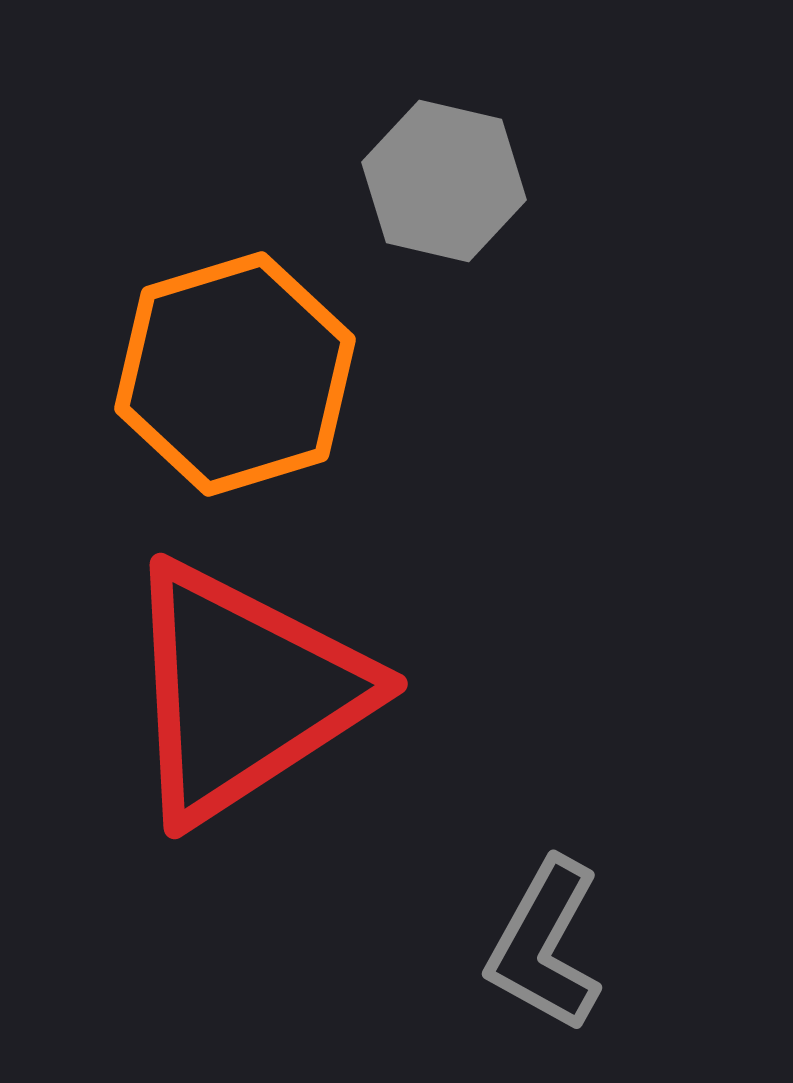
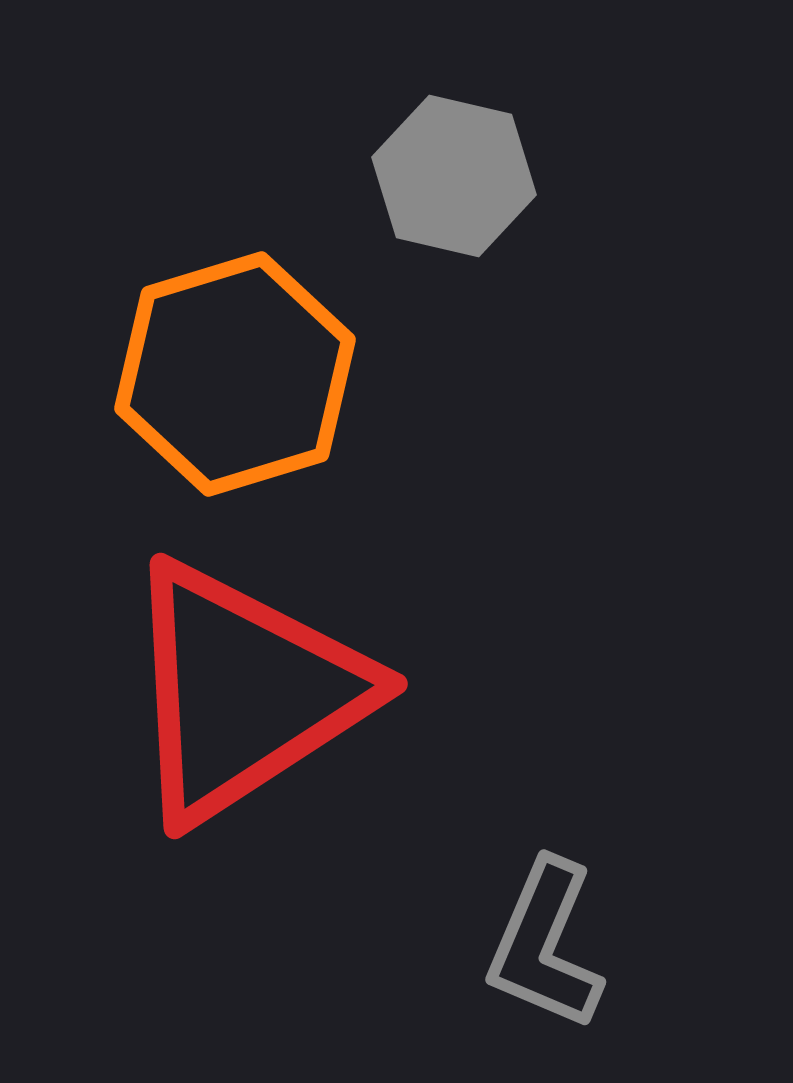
gray hexagon: moved 10 px right, 5 px up
gray L-shape: rotated 6 degrees counterclockwise
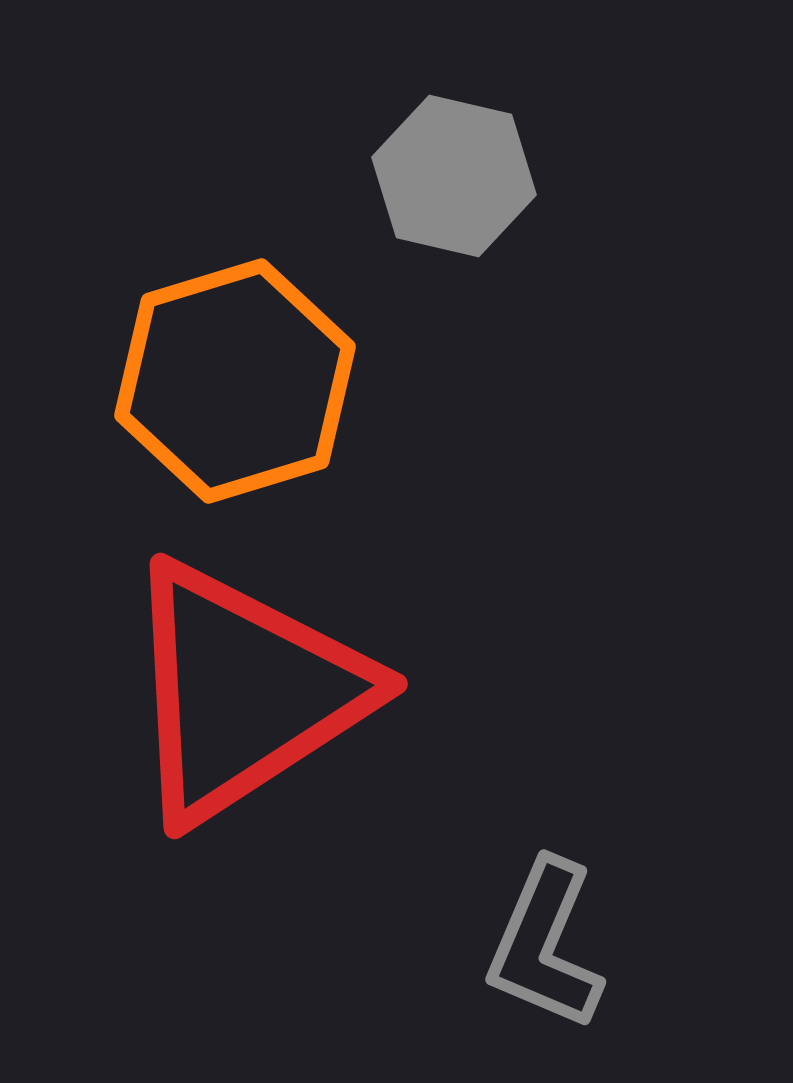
orange hexagon: moved 7 px down
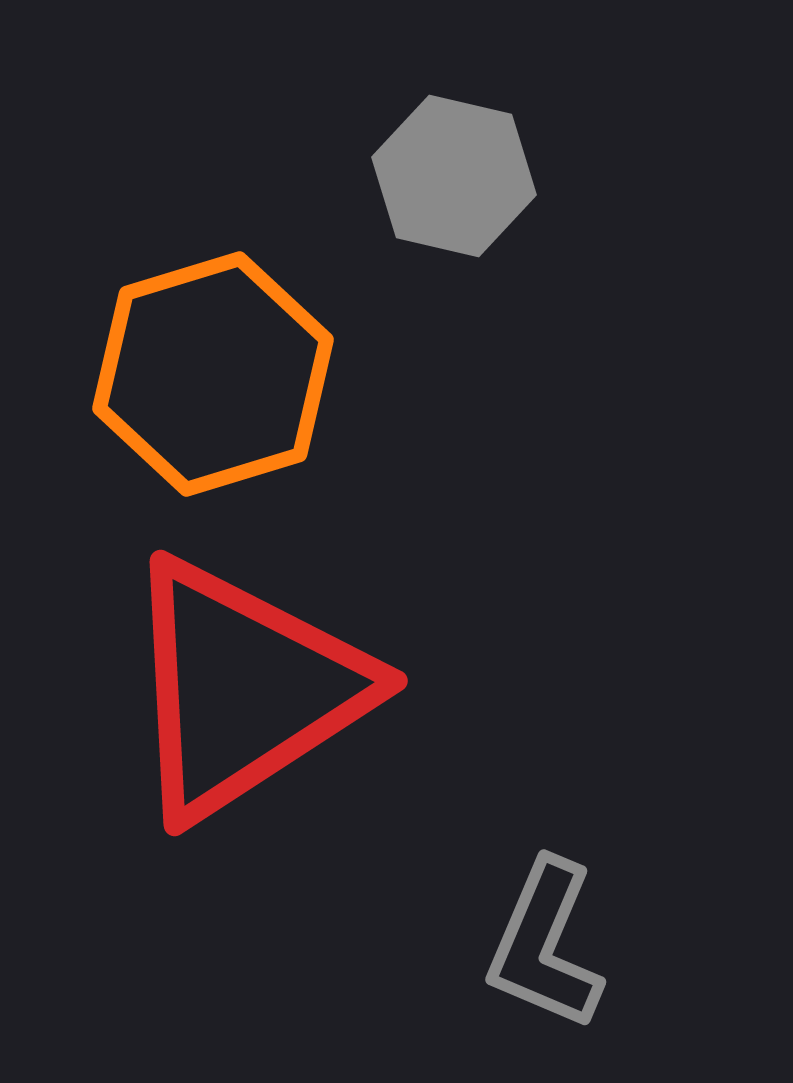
orange hexagon: moved 22 px left, 7 px up
red triangle: moved 3 px up
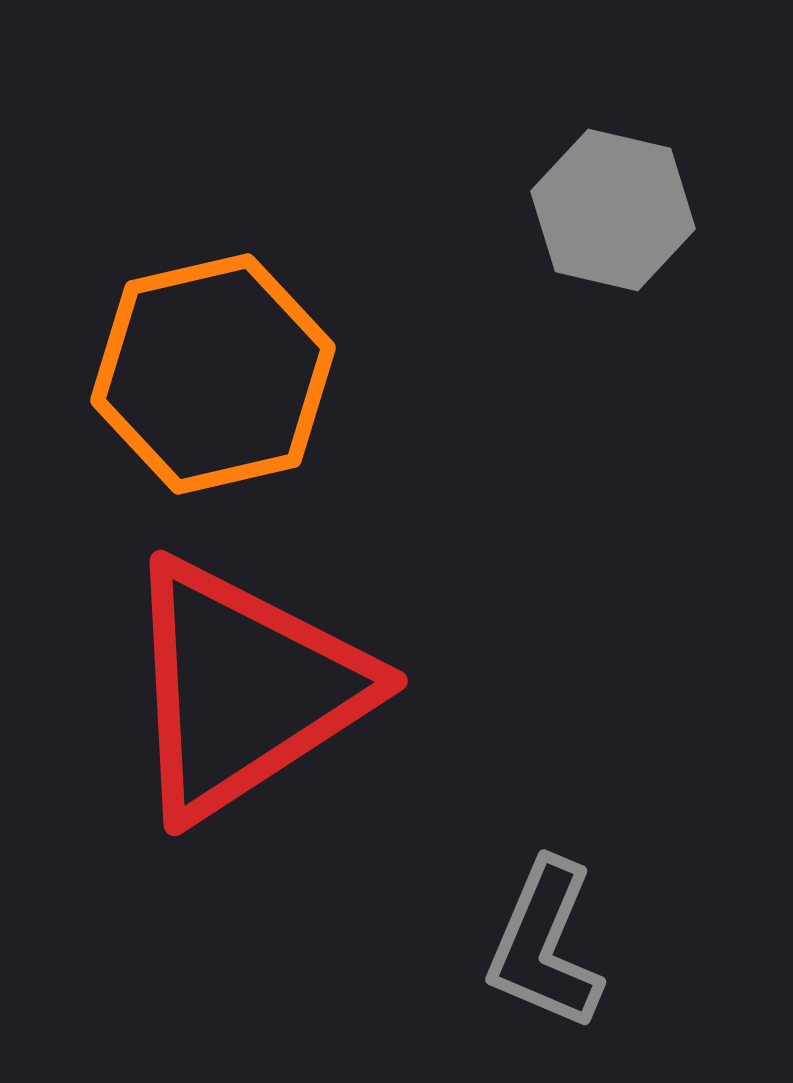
gray hexagon: moved 159 px right, 34 px down
orange hexagon: rotated 4 degrees clockwise
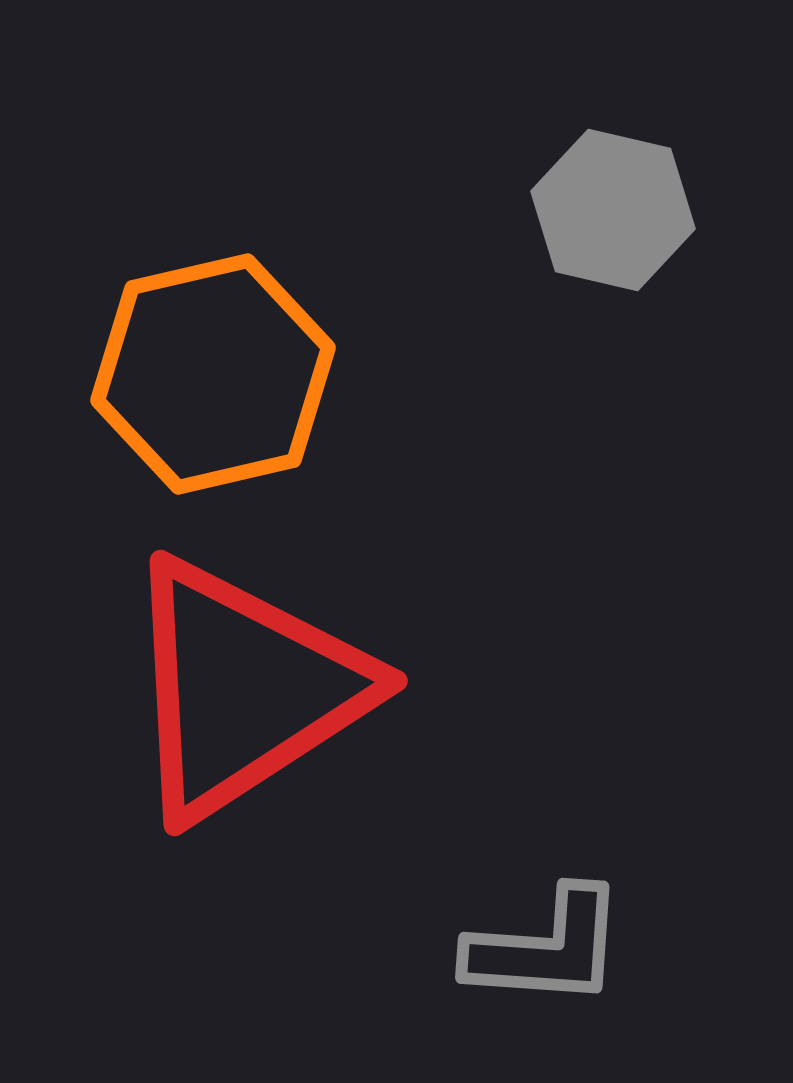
gray L-shape: moved 1 px right, 3 px down; rotated 109 degrees counterclockwise
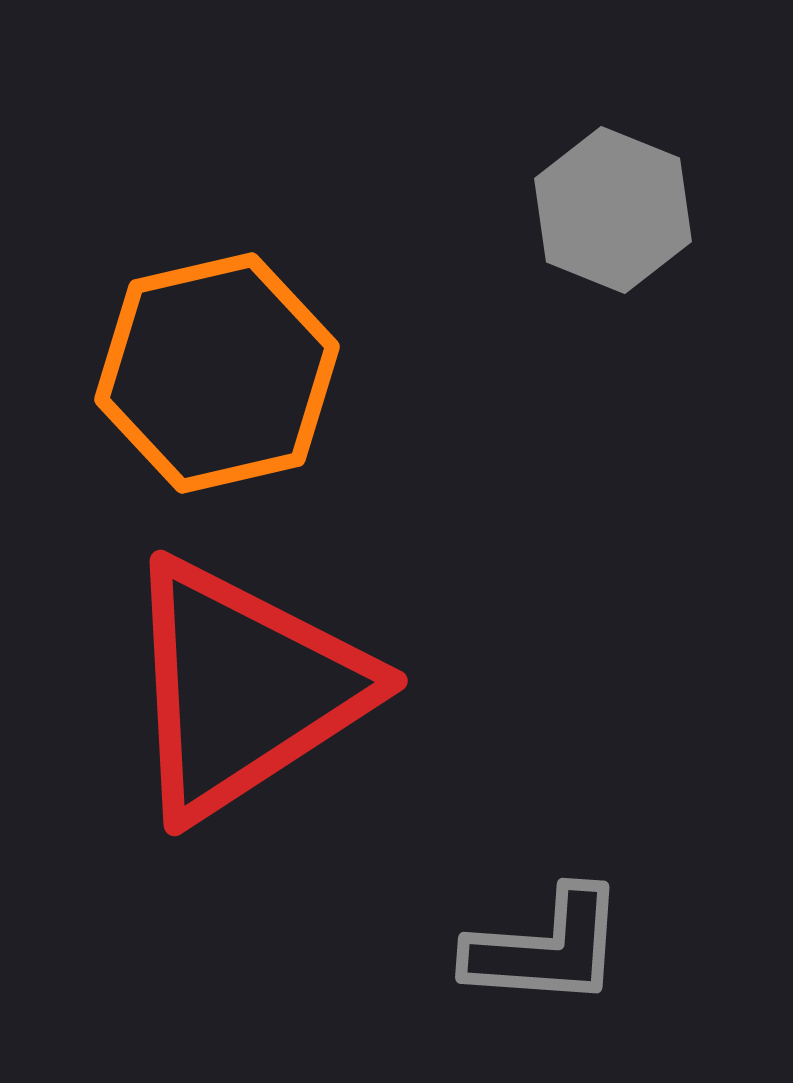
gray hexagon: rotated 9 degrees clockwise
orange hexagon: moved 4 px right, 1 px up
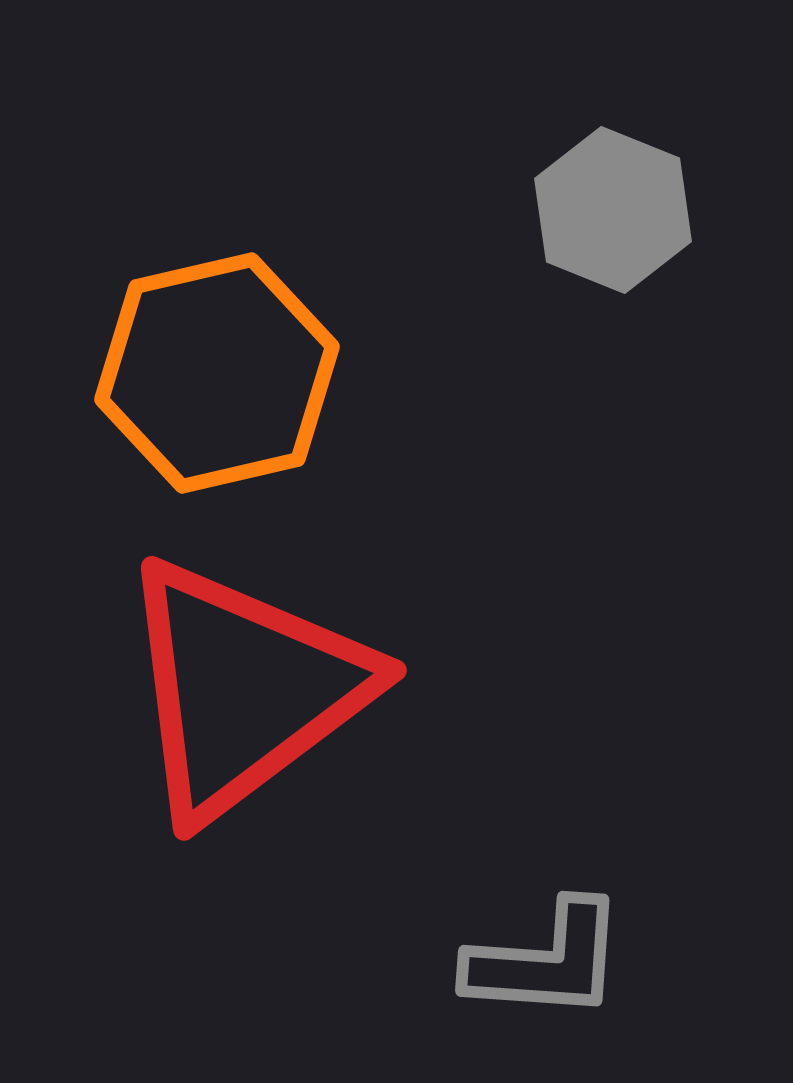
red triangle: rotated 4 degrees counterclockwise
gray L-shape: moved 13 px down
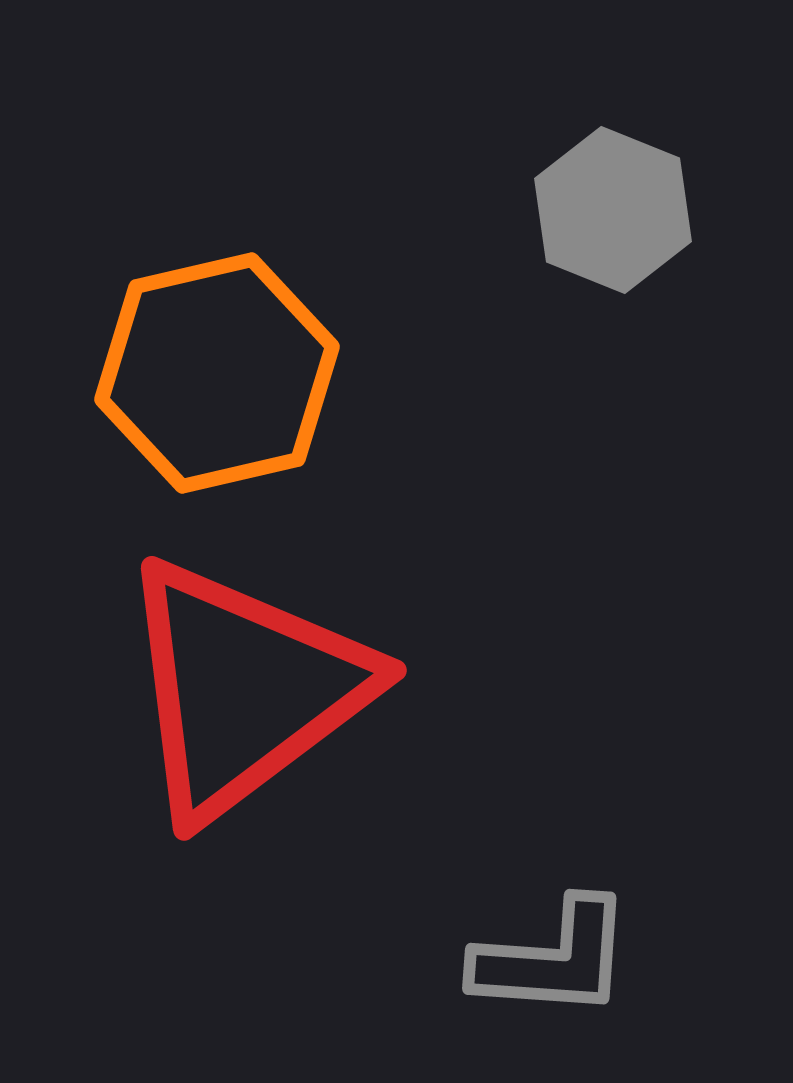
gray L-shape: moved 7 px right, 2 px up
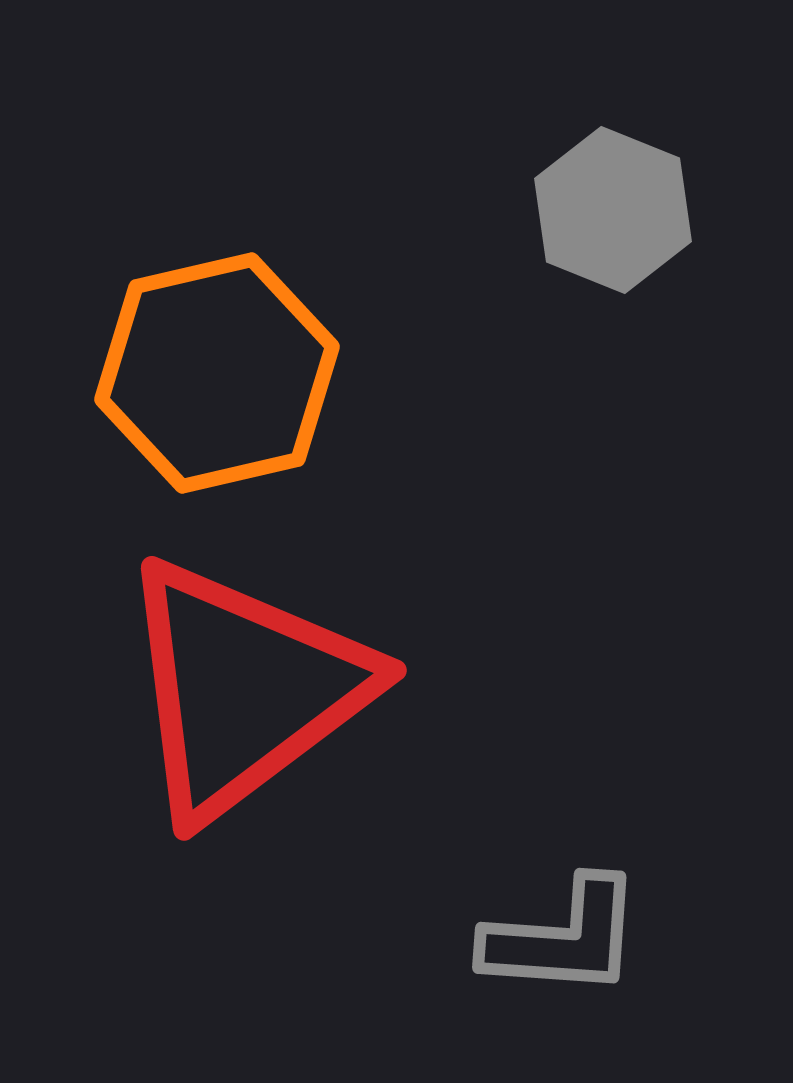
gray L-shape: moved 10 px right, 21 px up
